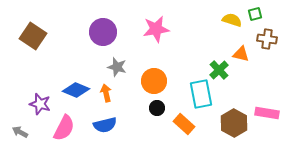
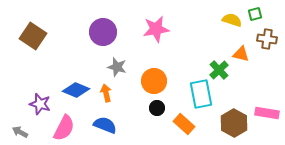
blue semicircle: rotated 145 degrees counterclockwise
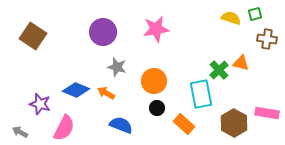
yellow semicircle: moved 1 px left, 2 px up
orange triangle: moved 9 px down
orange arrow: rotated 48 degrees counterclockwise
blue semicircle: moved 16 px right
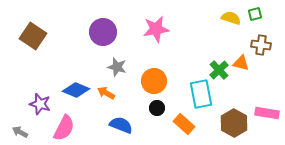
brown cross: moved 6 px left, 6 px down
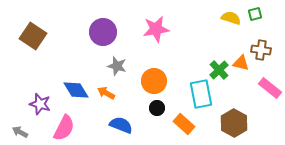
brown cross: moved 5 px down
gray star: moved 1 px up
blue diamond: rotated 36 degrees clockwise
pink rectangle: moved 3 px right, 25 px up; rotated 30 degrees clockwise
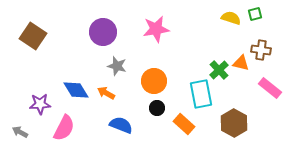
purple star: rotated 20 degrees counterclockwise
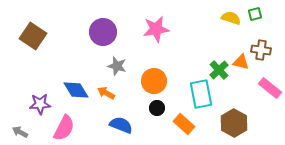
orange triangle: moved 1 px up
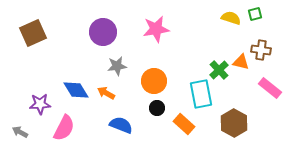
brown square: moved 3 px up; rotated 32 degrees clockwise
gray star: rotated 24 degrees counterclockwise
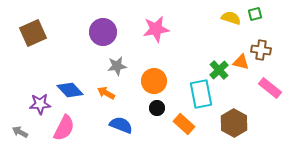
blue diamond: moved 6 px left; rotated 12 degrees counterclockwise
